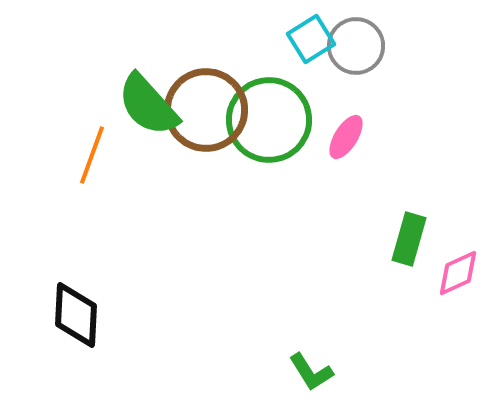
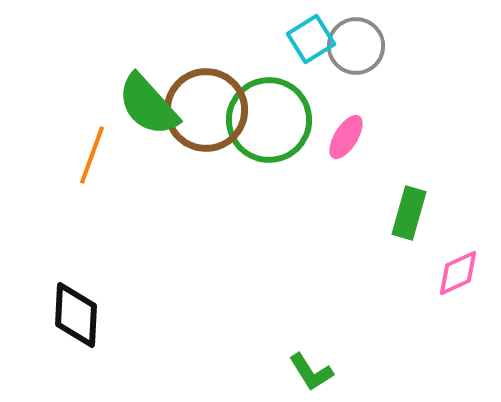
green rectangle: moved 26 px up
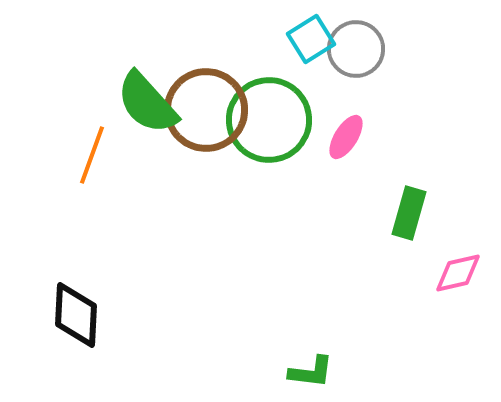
gray circle: moved 3 px down
green semicircle: moved 1 px left, 2 px up
pink diamond: rotated 12 degrees clockwise
green L-shape: rotated 51 degrees counterclockwise
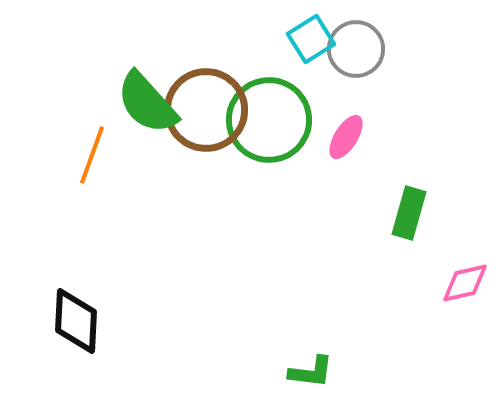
pink diamond: moved 7 px right, 10 px down
black diamond: moved 6 px down
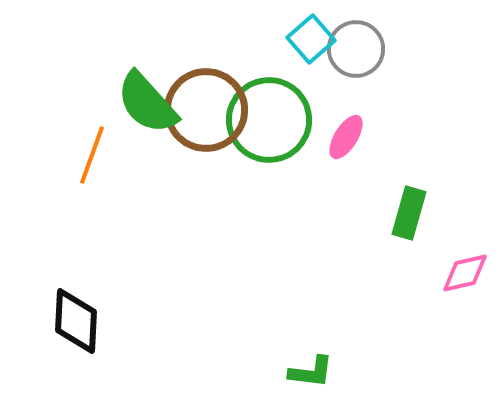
cyan square: rotated 9 degrees counterclockwise
pink diamond: moved 10 px up
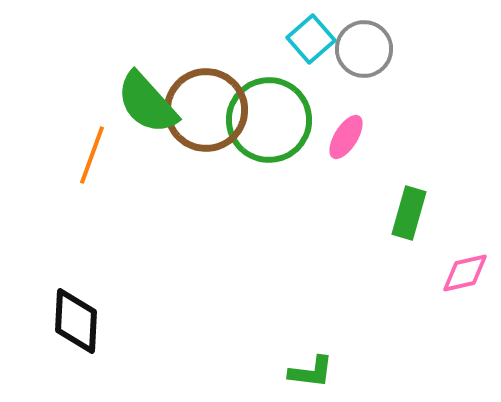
gray circle: moved 8 px right
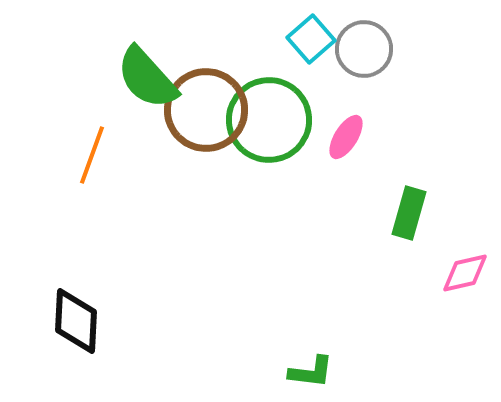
green semicircle: moved 25 px up
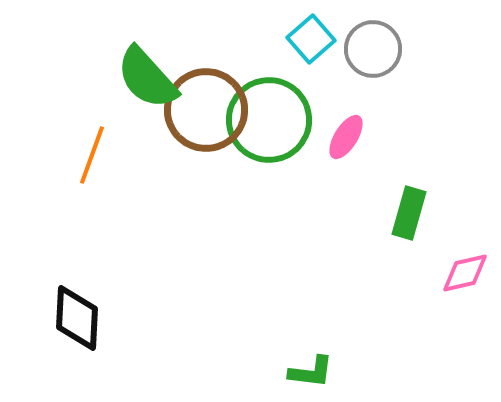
gray circle: moved 9 px right
black diamond: moved 1 px right, 3 px up
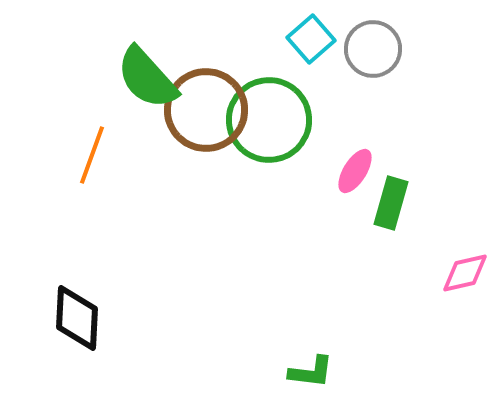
pink ellipse: moved 9 px right, 34 px down
green rectangle: moved 18 px left, 10 px up
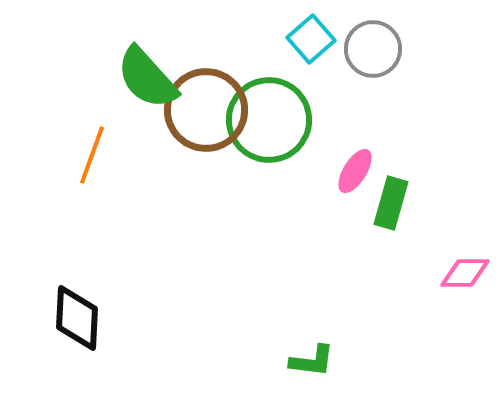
pink diamond: rotated 12 degrees clockwise
green L-shape: moved 1 px right, 11 px up
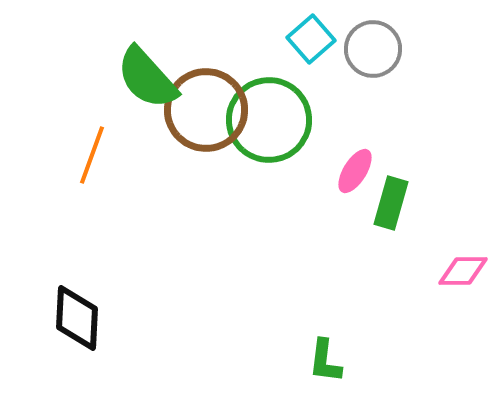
pink diamond: moved 2 px left, 2 px up
green L-shape: moved 13 px right; rotated 90 degrees clockwise
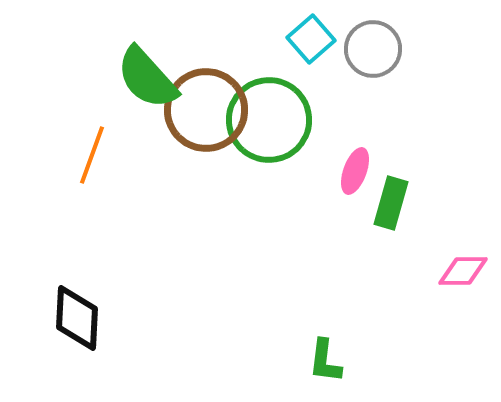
pink ellipse: rotated 12 degrees counterclockwise
